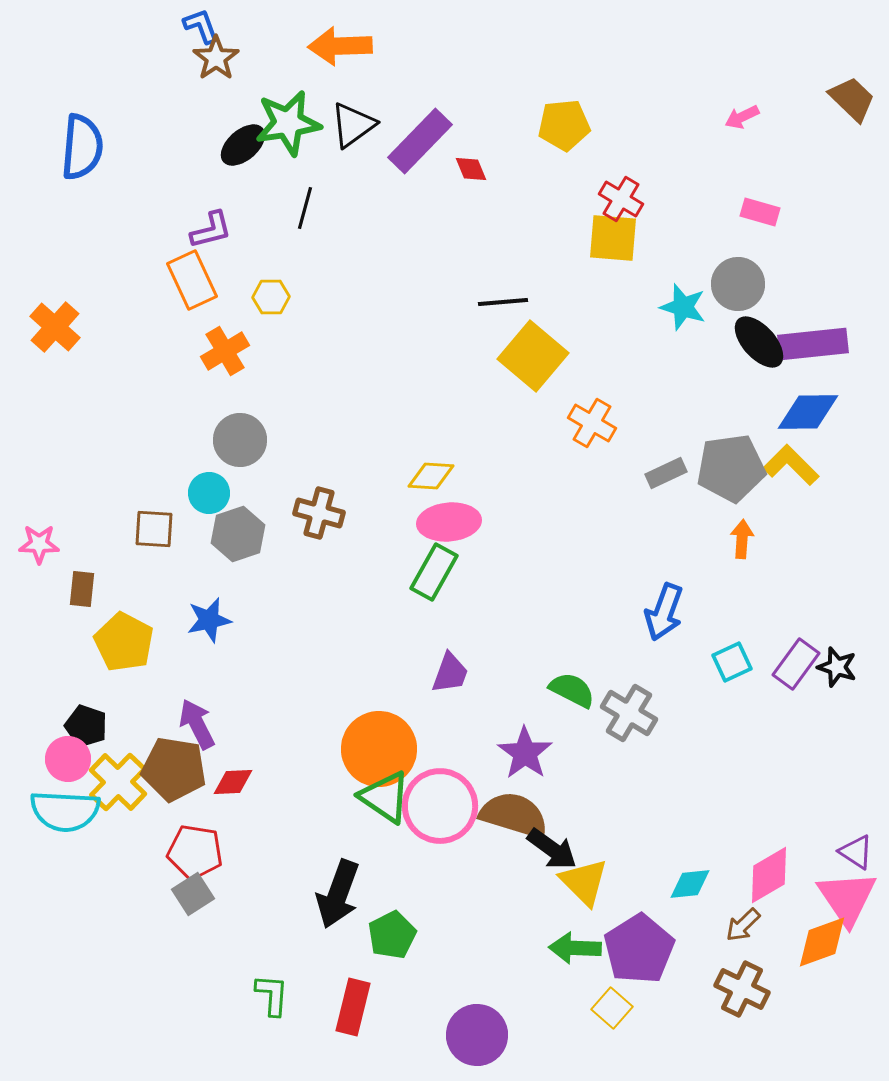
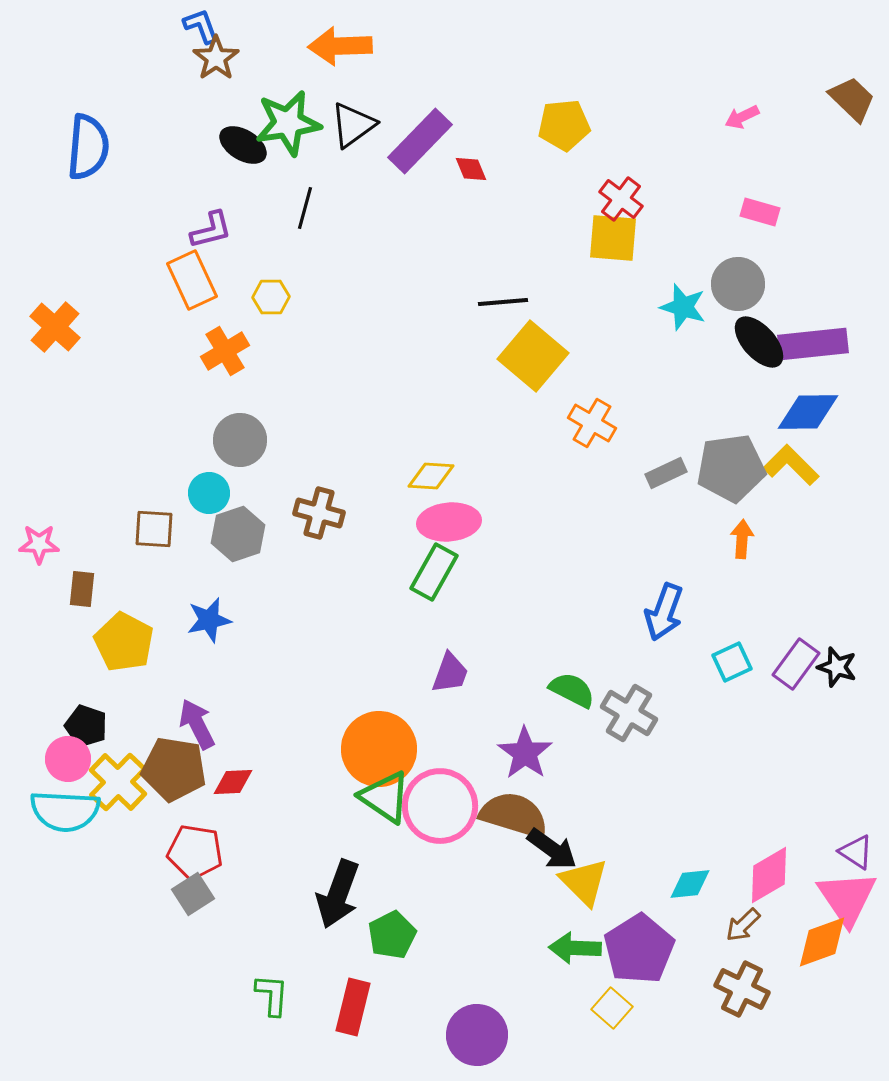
black ellipse at (243, 145): rotated 72 degrees clockwise
blue semicircle at (82, 147): moved 6 px right
red cross at (621, 199): rotated 6 degrees clockwise
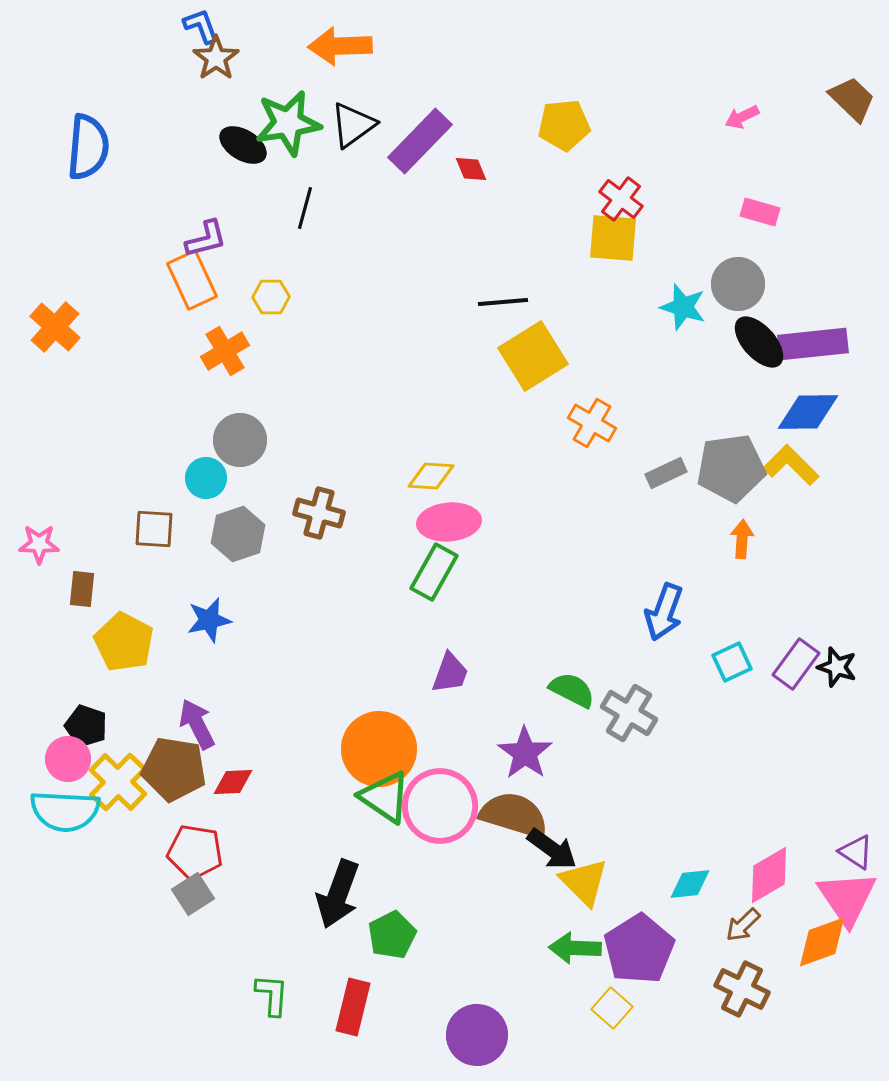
purple L-shape at (211, 230): moved 5 px left, 9 px down
yellow square at (533, 356): rotated 18 degrees clockwise
cyan circle at (209, 493): moved 3 px left, 15 px up
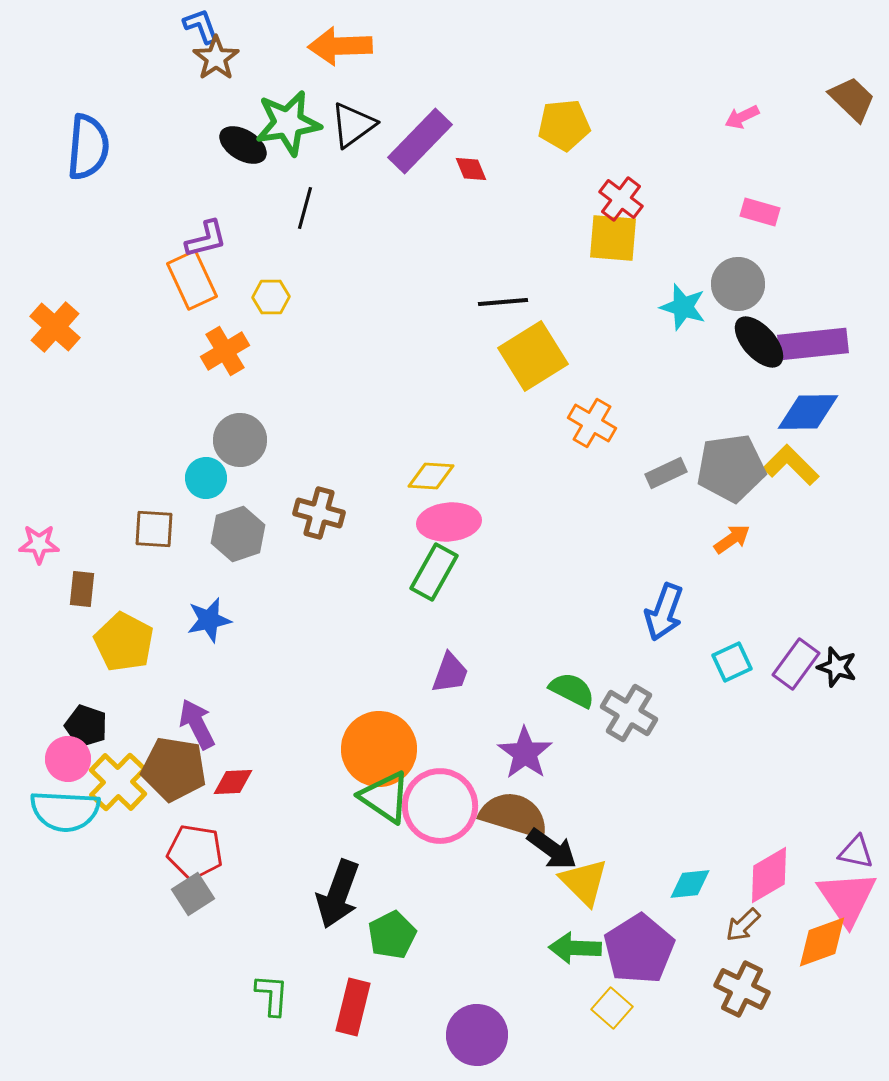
orange arrow at (742, 539): moved 10 px left; rotated 51 degrees clockwise
purple triangle at (856, 852): rotated 21 degrees counterclockwise
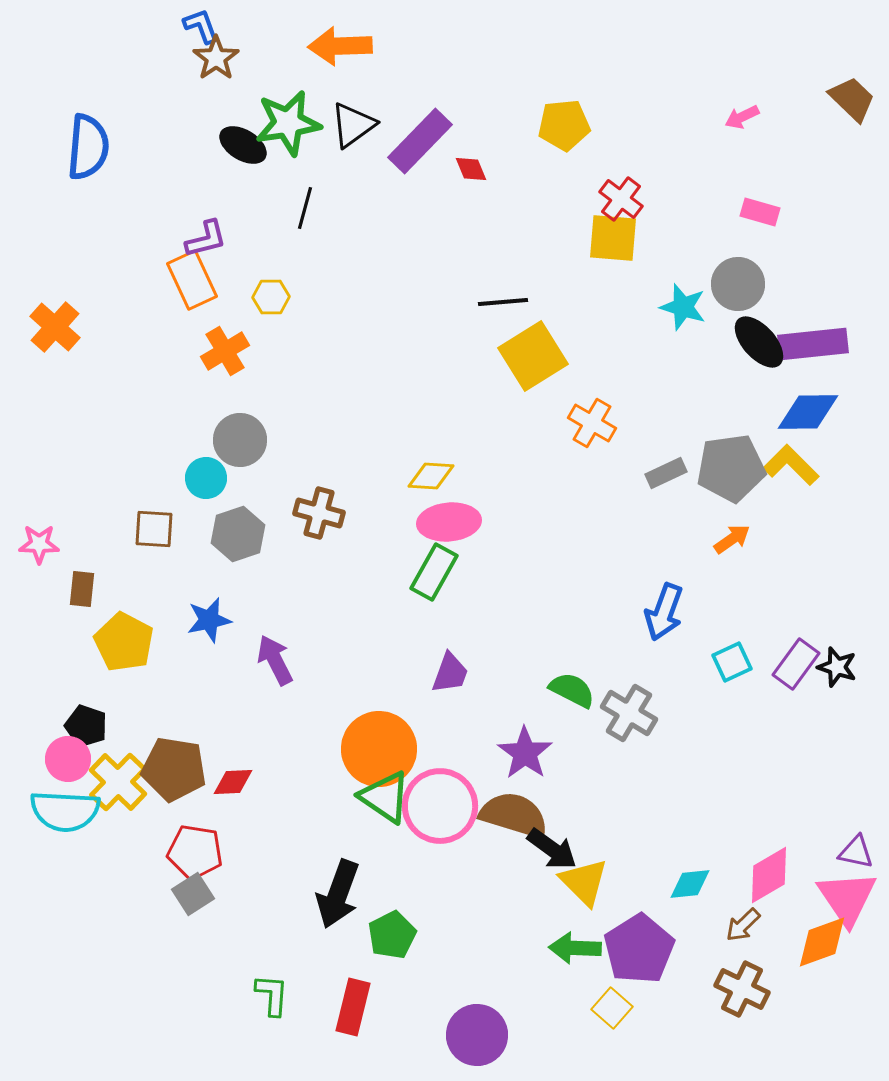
purple arrow at (197, 724): moved 78 px right, 64 px up
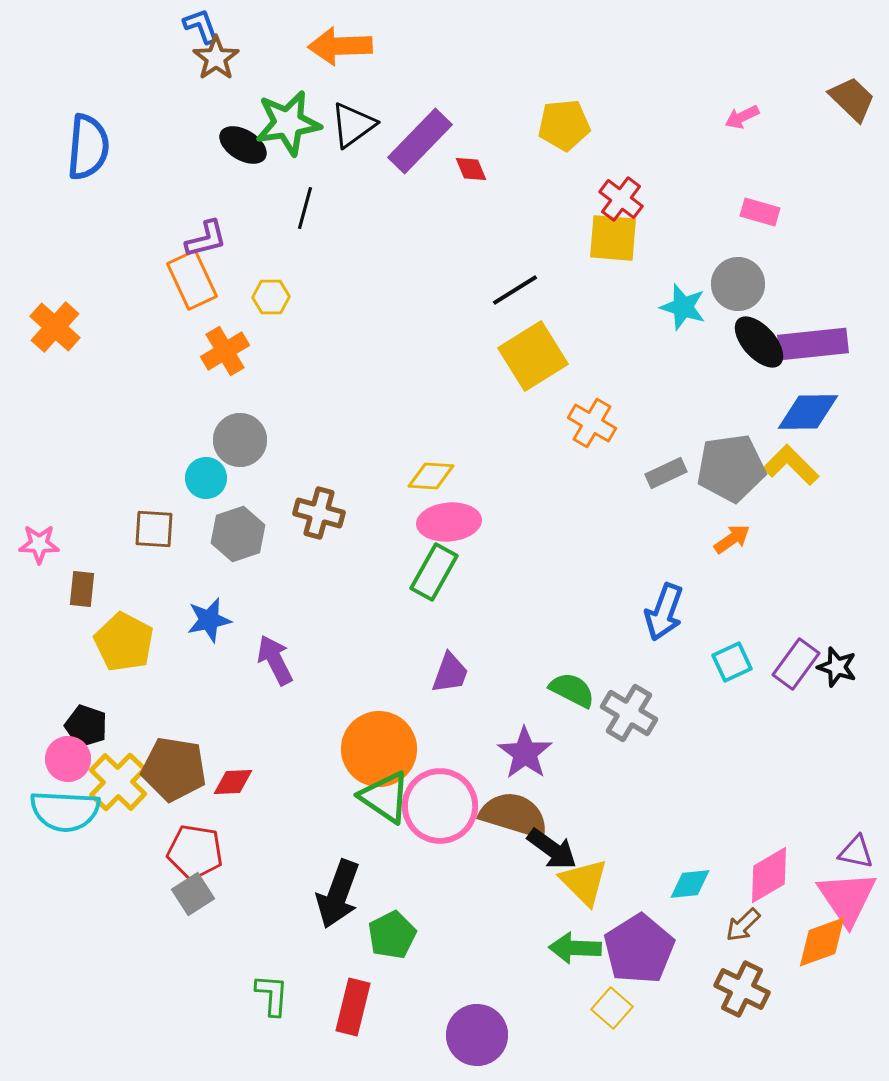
black line at (503, 302): moved 12 px right, 12 px up; rotated 27 degrees counterclockwise
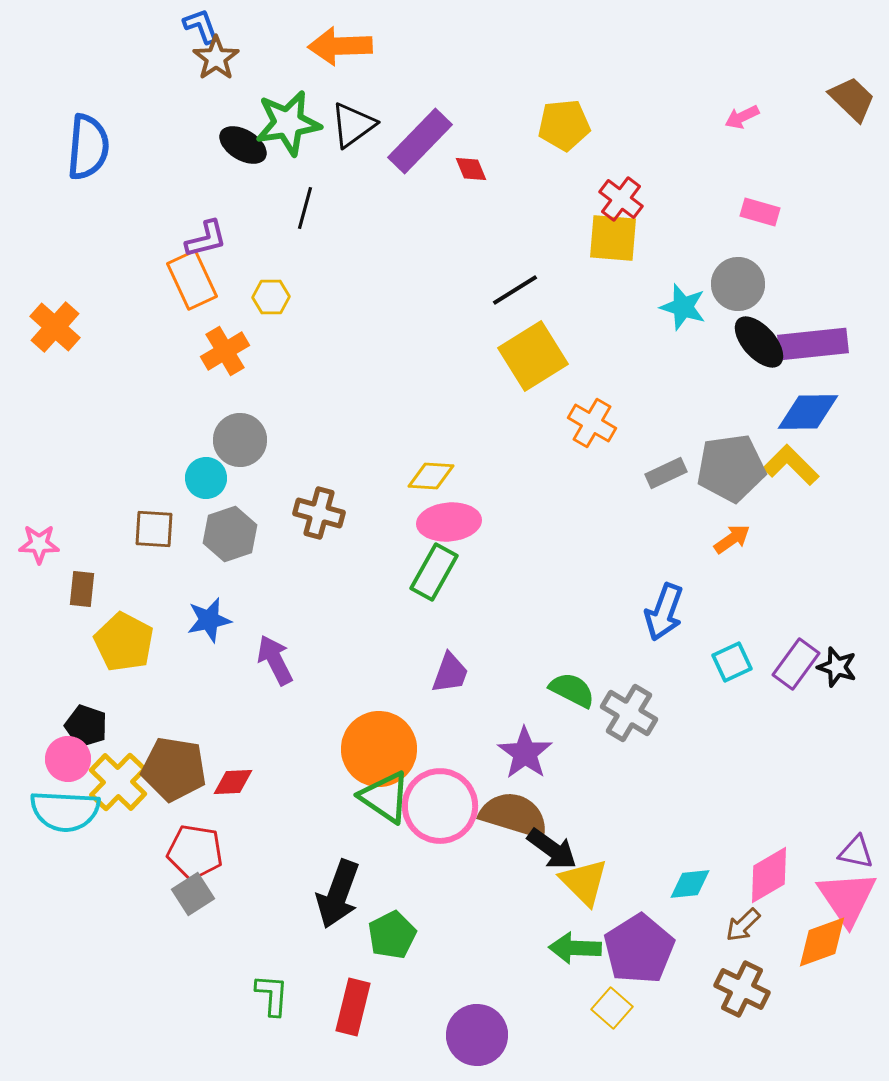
gray hexagon at (238, 534): moved 8 px left
